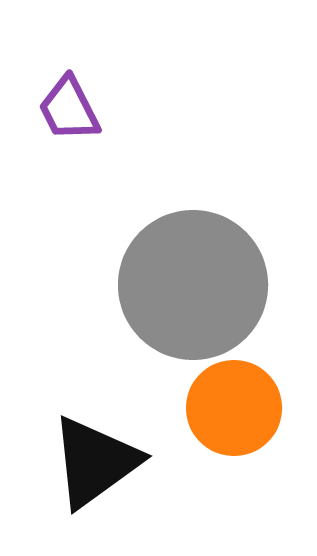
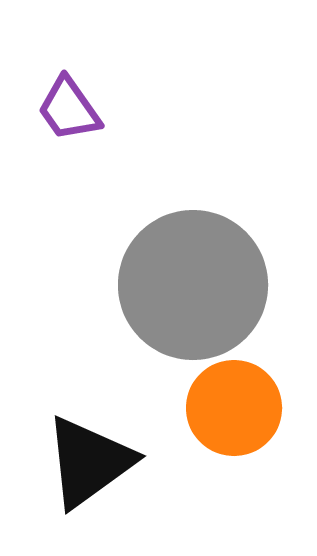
purple trapezoid: rotated 8 degrees counterclockwise
black triangle: moved 6 px left
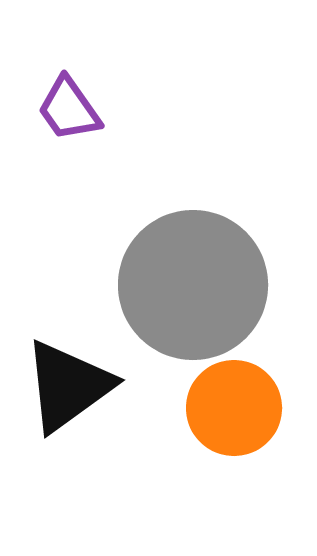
black triangle: moved 21 px left, 76 px up
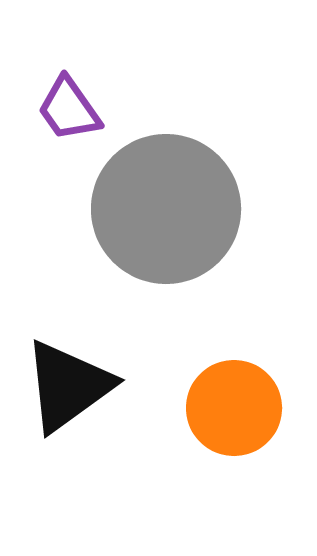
gray circle: moved 27 px left, 76 px up
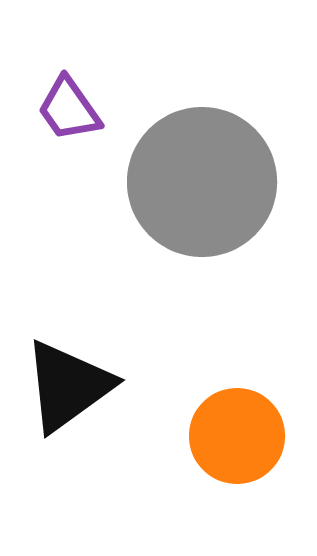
gray circle: moved 36 px right, 27 px up
orange circle: moved 3 px right, 28 px down
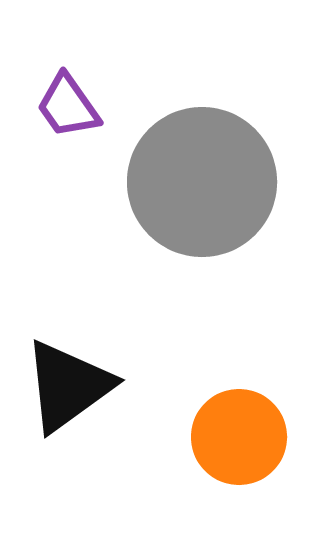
purple trapezoid: moved 1 px left, 3 px up
orange circle: moved 2 px right, 1 px down
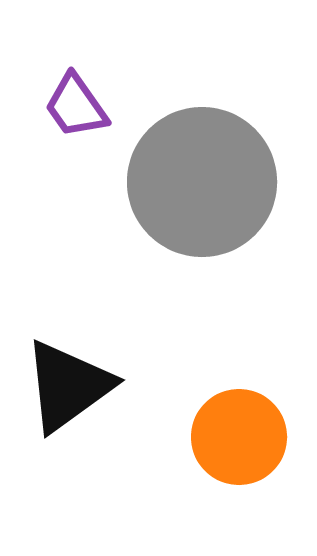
purple trapezoid: moved 8 px right
